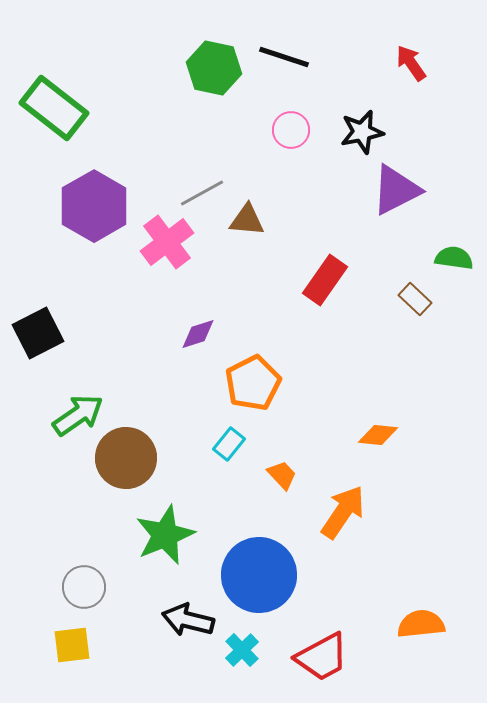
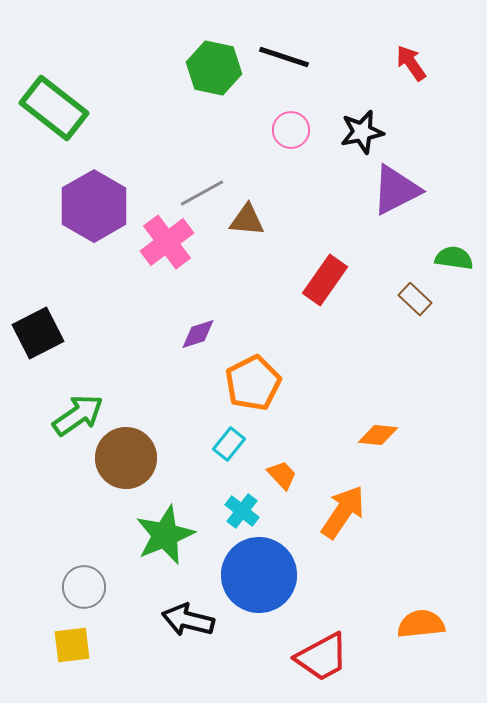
cyan cross: moved 139 px up; rotated 8 degrees counterclockwise
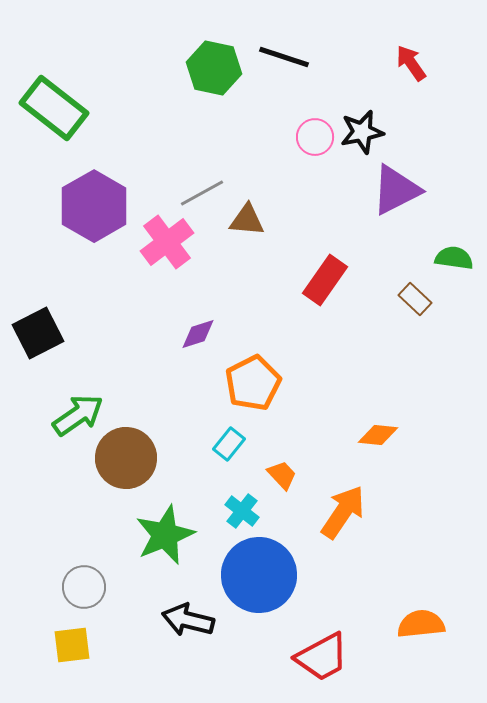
pink circle: moved 24 px right, 7 px down
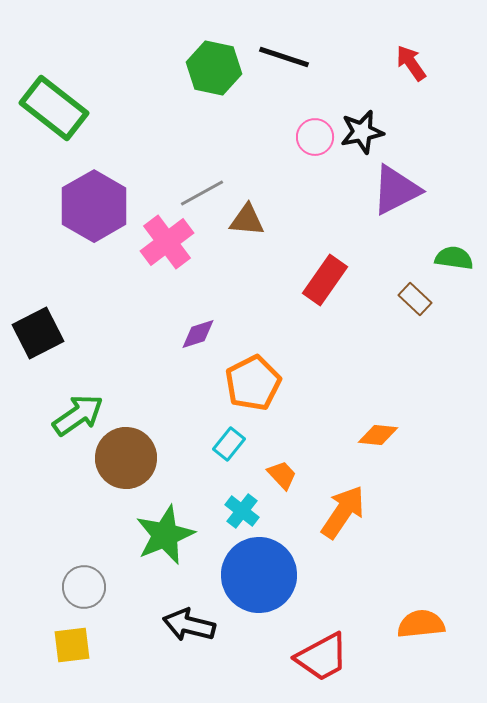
black arrow: moved 1 px right, 5 px down
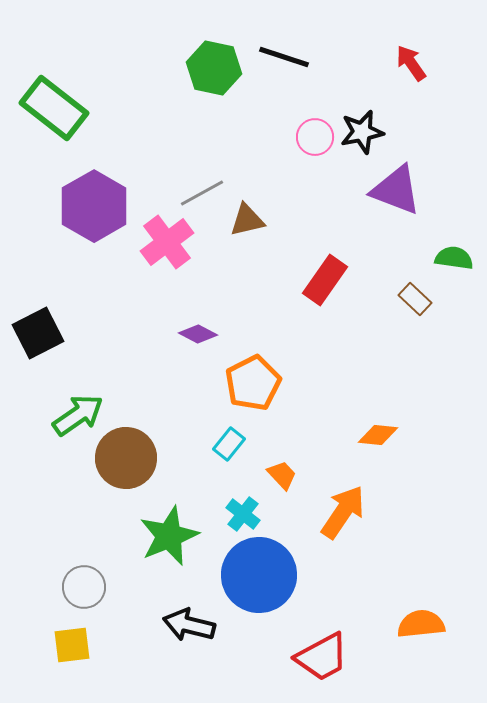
purple triangle: rotated 48 degrees clockwise
brown triangle: rotated 18 degrees counterclockwise
purple diamond: rotated 45 degrees clockwise
cyan cross: moved 1 px right, 3 px down
green star: moved 4 px right, 1 px down
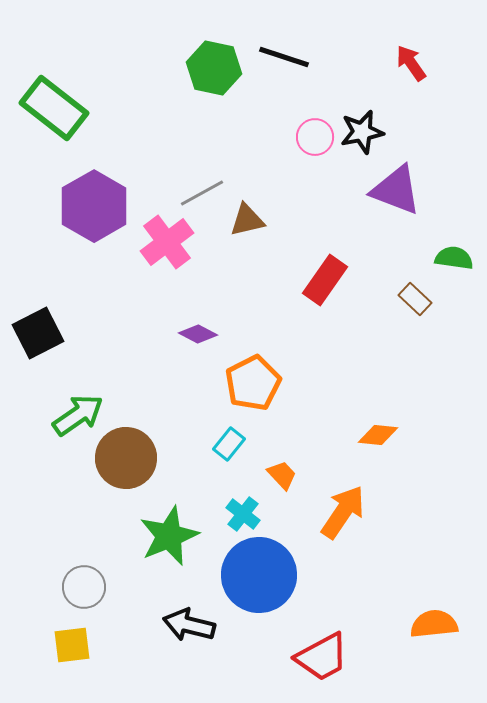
orange semicircle: moved 13 px right
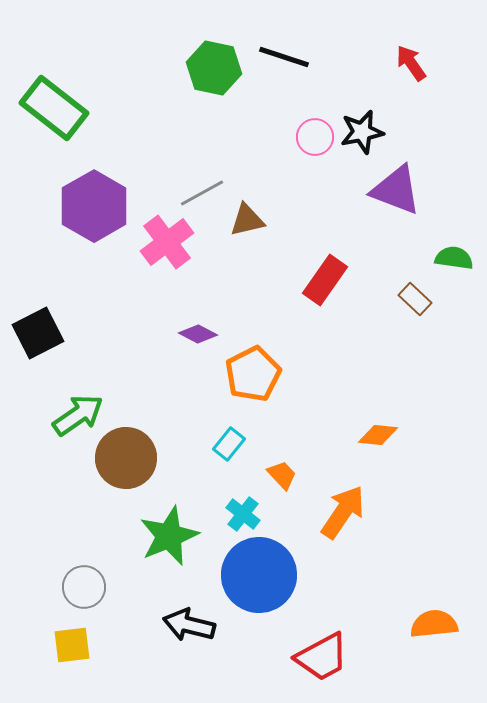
orange pentagon: moved 9 px up
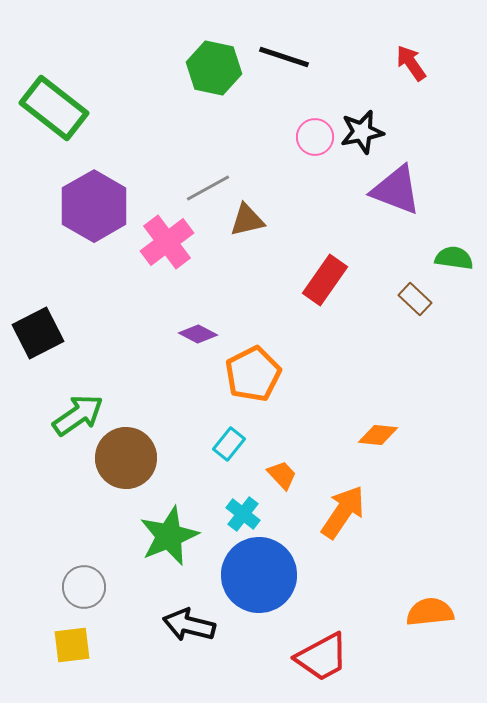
gray line: moved 6 px right, 5 px up
orange semicircle: moved 4 px left, 12 px up
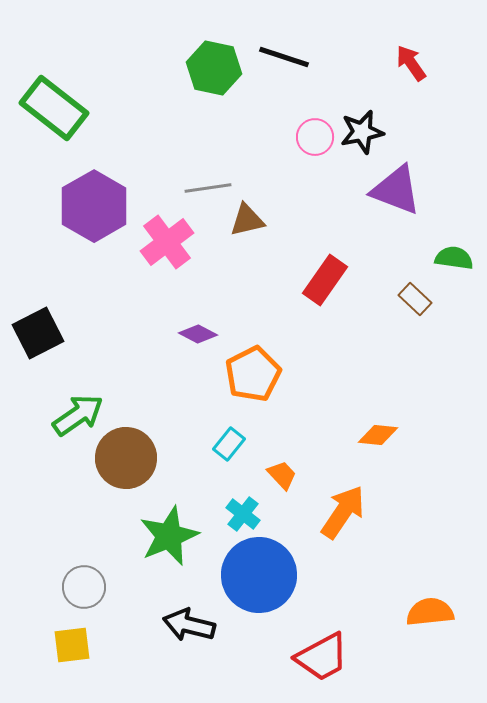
gray line: rotated 21 degrees clockwise
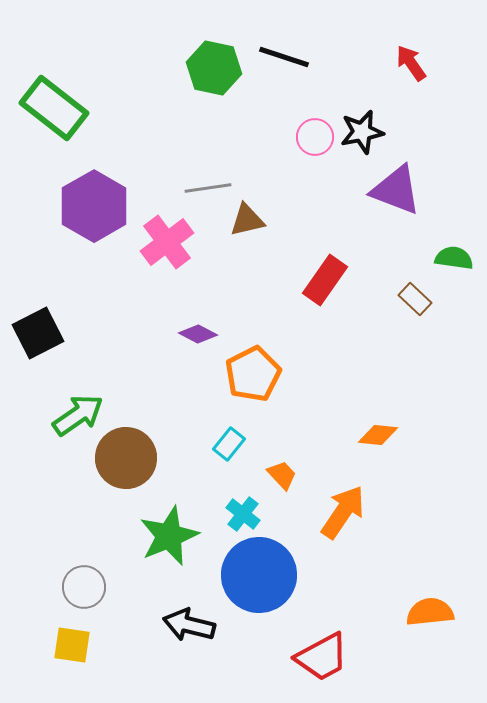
yellow square: rotated 15 degrees clockwise
